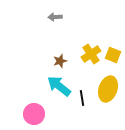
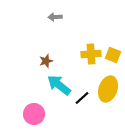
yellow cross: rotated 30 degrees clockwise
brown star: moved 14 px left
cyan arrow: moved 1 px up
black line: rotated 56 degrees clockwise
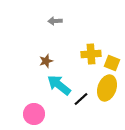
gray arrow: moved 4 px down
yellow square: moved 1 px left, 8 px down
yellow ellipse: moved 1 px left, 1 px up
black line: moved 1 px left, 1 px down
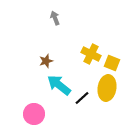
gray arrow: moved 3 px up; rotated 72 degrees clockwise
yellow cross: rotated 30 degrees clockwise
yellow ellipse: rotated 10 degrees counterclockwise
black line: moved 1 px right, 1 px up
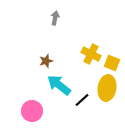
gray arrow: rotated 32 degrees clockwise
black line: moved 2 px down
pink circle: moved 2 px left, 3 px up
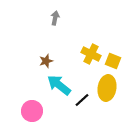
yellow square: moved 1 px right, 2 px up
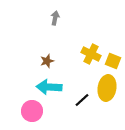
brown star: moved 1 px right
cyan arrow: moved 10 px left, 2 px down; rotated 35 degrees counterclockwise
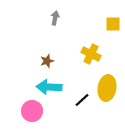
yellow square: moved 37 px up; rotated 21 degrees counterclockwise
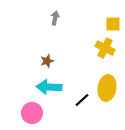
yellow cross: moved 14 px right, 6 px up
pink circle: moved 2 px down
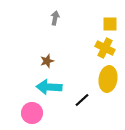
yellow square: moved 3 px left
yellow ellipse: moved 1 px right, 9 px up
